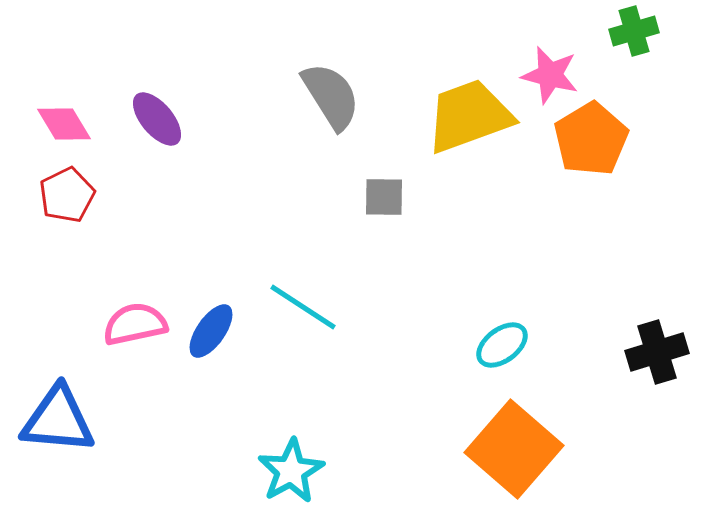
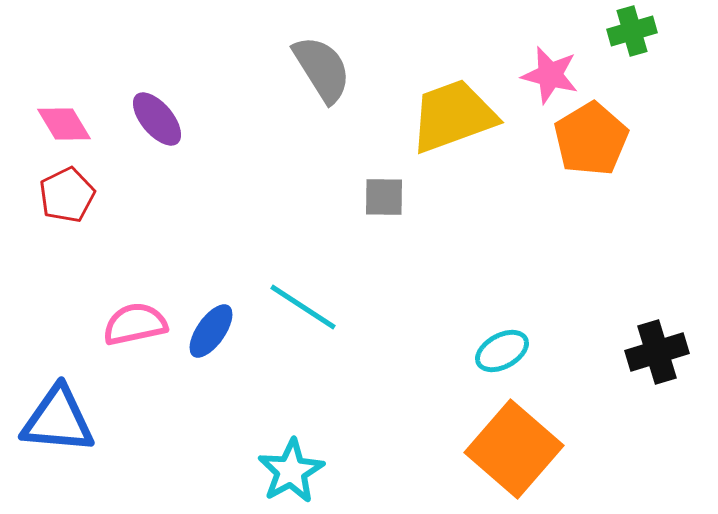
green cross: moved 2 px left
gray semicircle: moved 9 px left, 27 px up
yellow trapezoid: moved 16 px left
cyan ellipse: moved 6 px down; rotated 8 degrees clockwise
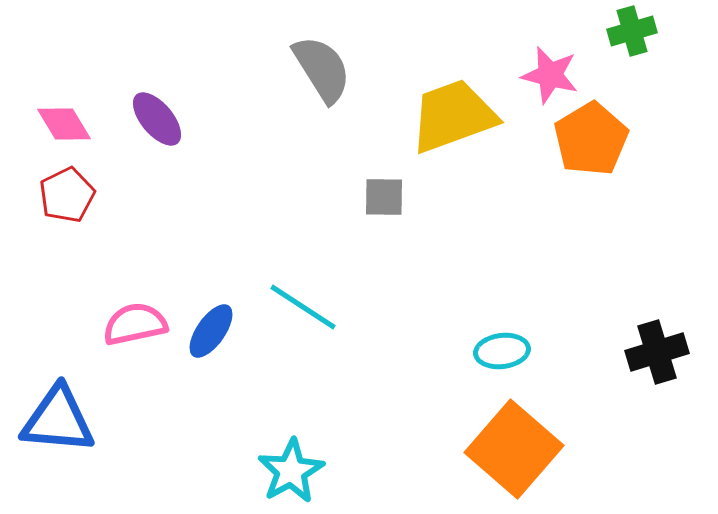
cyan ellipse: rotated 22 degrees clockwise
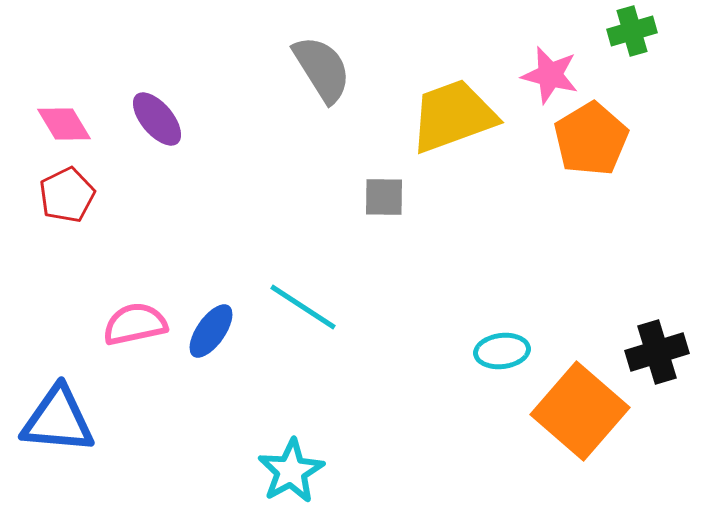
orange square: moved 66 px right, 38 px up
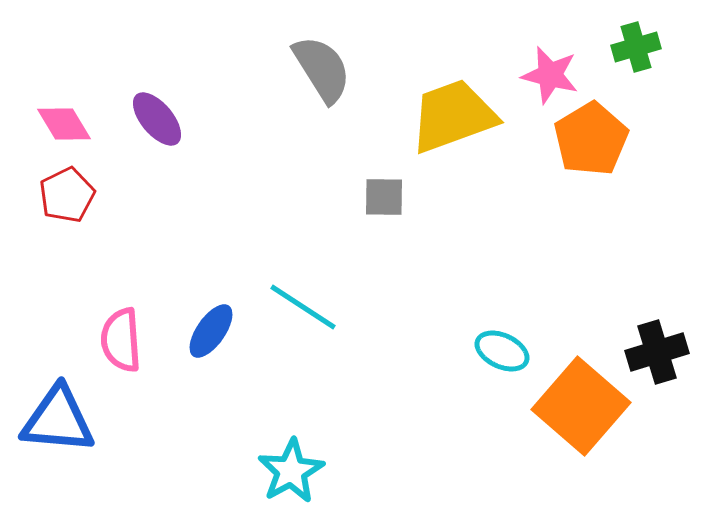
green cross: moved 4 px right, 16 px down
pink semicircle: moved 14 px left, 16 px down; rotated 82 degrees counterclockwise
cyan ellipse: rotated 32 degrees clockwise
orange square: moved 1 px right, 5 px up
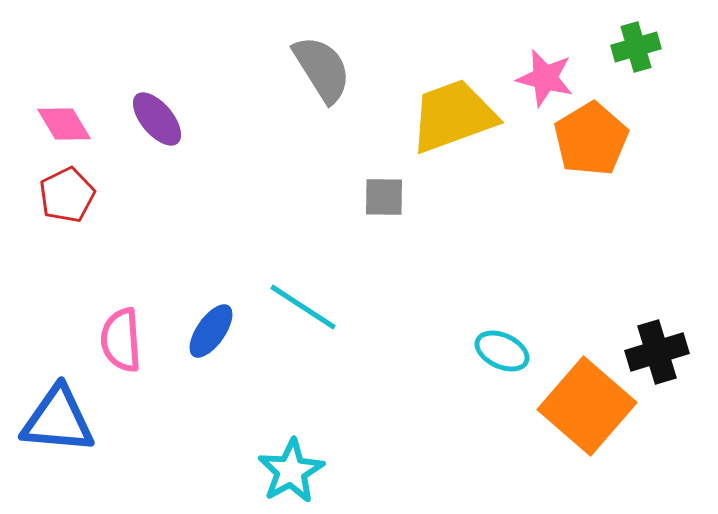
pink star: moved 5 px left, 3 px down
orange square: moved 6 px right
